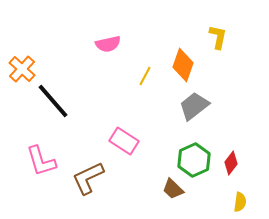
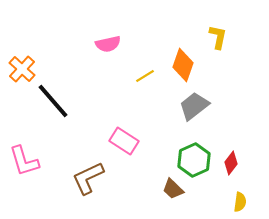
yellow line: rotated 30 degrees clockwise
pink L-shape: moved 17 px left
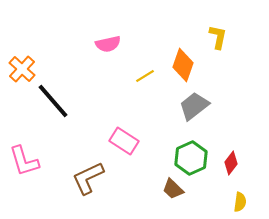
green hexagon: moved 3 px left, 2 px up
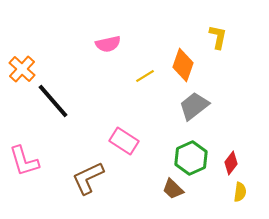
yellow semicircle: moved 10 px up
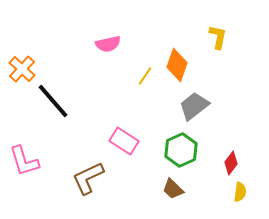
orange diamond: moved 6 px left
yellow line: rotated 24 degrees counterclockwise
green hexagon: moved 10 px left, 8 px up
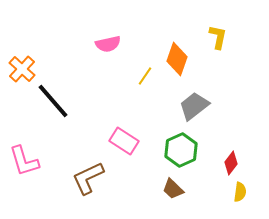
orange diamond: moved 6 px up
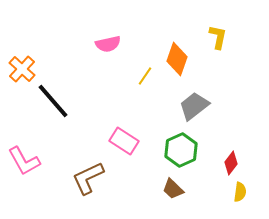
pink L-shape: rotated 12 degrees counterclockwise
